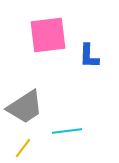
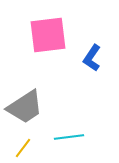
blue L-shape: moved 3 px right, 2 px down; rotated 32 degrees clockwise
cyan line: moved 2 px right, 6 px down
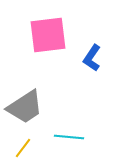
cyan line: rotated 12 degrees clockwise
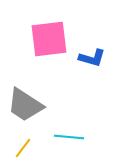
pink square: moved 1 px right, 4 px down
blue L-shape: rotated 108 degrees counterclockwise
gray trapezoid: moved 2 px up; rotated 66 degrees clockwise
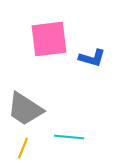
gray trapezoid: moved 4 px down
yellow line: rotated 15 degrees counterclockwise
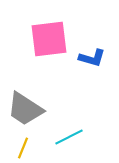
cyan line: rotated 32 degrees counterclockwise
